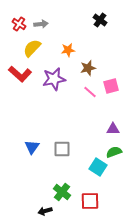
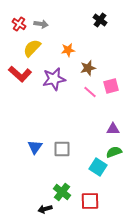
gray arrow: rotated 16 degrees clockwise
blue triangle: moved 3 px right
black arrow: moved 2 px up
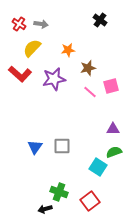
gray square: moved 3 px up
green cross: moved 3 px left; rotated 18 degrees counterclockwise
red square: rotated 36 degrees counterclockwise
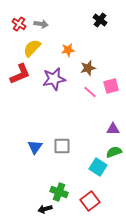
red L-shape: rotated 65 degrees counterclockwise
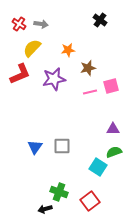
pink line: rotated 56 degrees counterclockwise
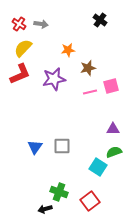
yellow semicircle: moved 9 px left
